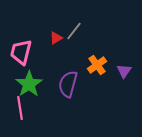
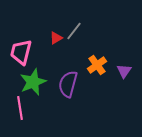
green star: moved 4 px right, 2 px up; rotated 12 degrees clockwise
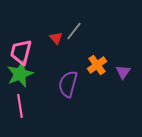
red triangle: rotated 40 degrees counterclockwise
purple triangle: moved 1 px left, 1 px down
green star: moved 13 px left, 8 px up
pink line: moved 2 px up
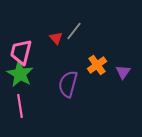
green star: rotated 20 degrees counterclockwise
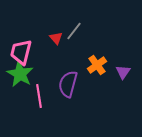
pink line: moved 19 px right, 10 px up
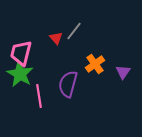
pink trapezoid: moved 1 px down
orange cross: moved 2 px left, 1 px up
